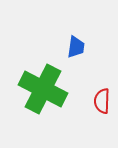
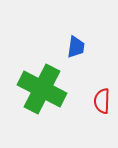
green cross: moved 1 px left
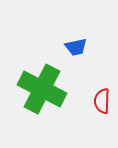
blue trapezoid: rotated 70 degrees clockwise
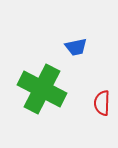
red semicircle: moved 2 px down
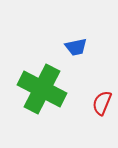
red semicircle: rotated 20 degrees clockwise
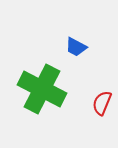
blue trapezoid: rotated 40 degrees clockwise
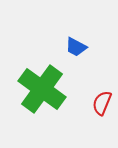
green cross: rotated 9 degrees clockwise
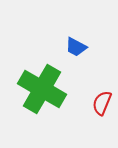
green cross: rotated 6 degrees counterclockwise
